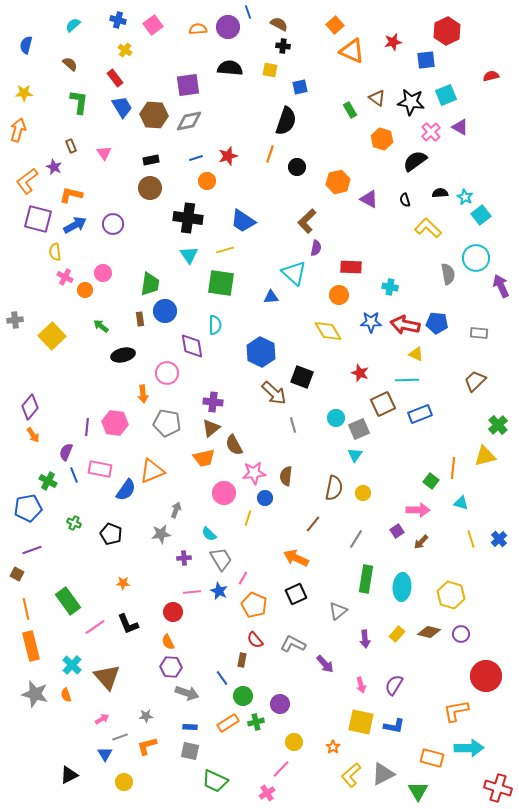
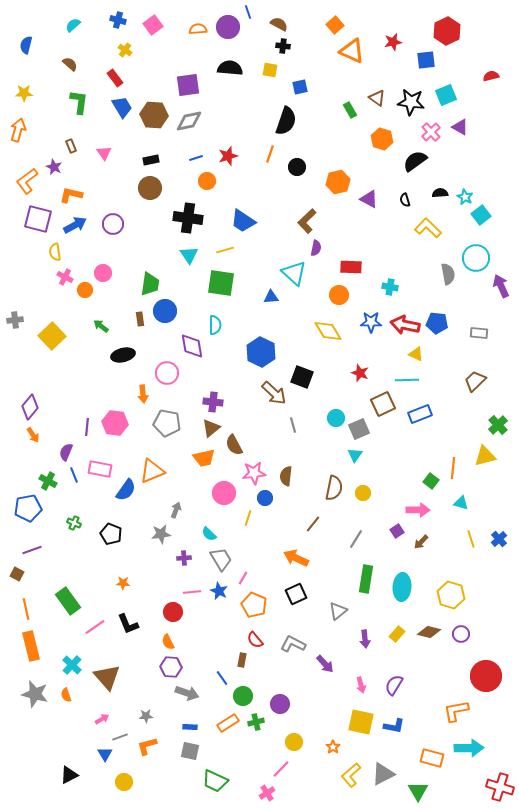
red cross at (498, 788): moved 2 px right, 1 px up
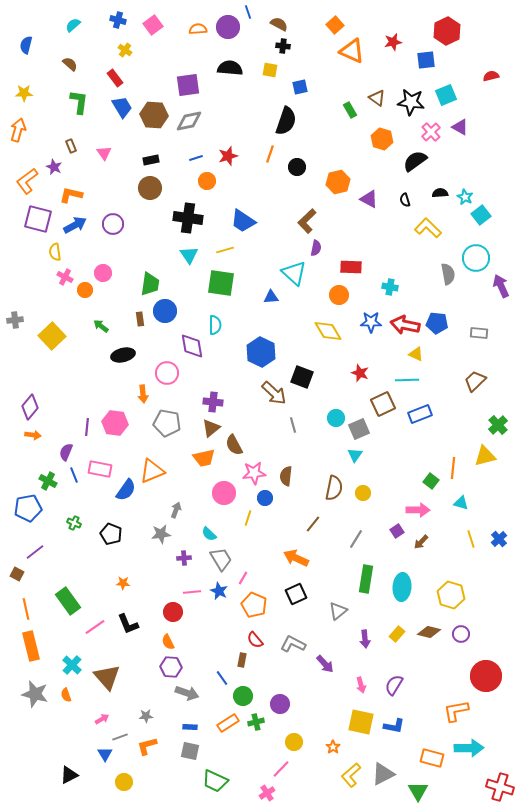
orange arrow at (33, 435): rotated 49 degrees counterclockwise
purple line at (32, 550): moved 3 px right, 2 px down; rotated 18 degrees counterclockwise
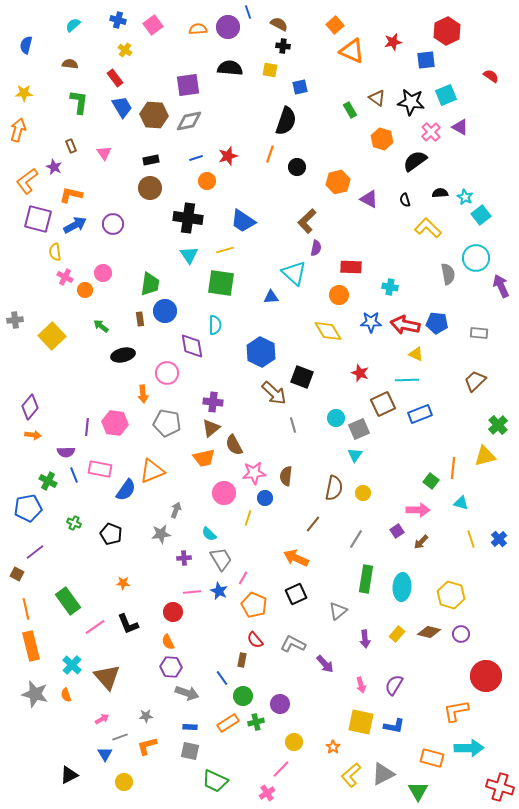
brown semicircle at (70, 64): rotated 35 degrees counterclockwise
red semicircle at (491, 76): rotated 49 degrees clockwise
purple semicircle at (66, 452): rotated 114 degrees counterclockwise
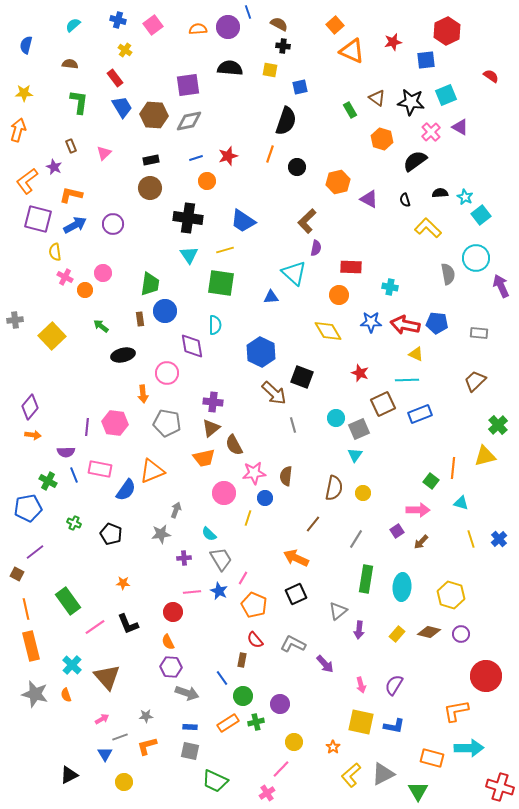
pink triangle at (104, 153): rotated 21 degrees clockwise
purple arrow at (365, 639): moved 6 px left, 9 px up; rotated 12 degrees clockwise
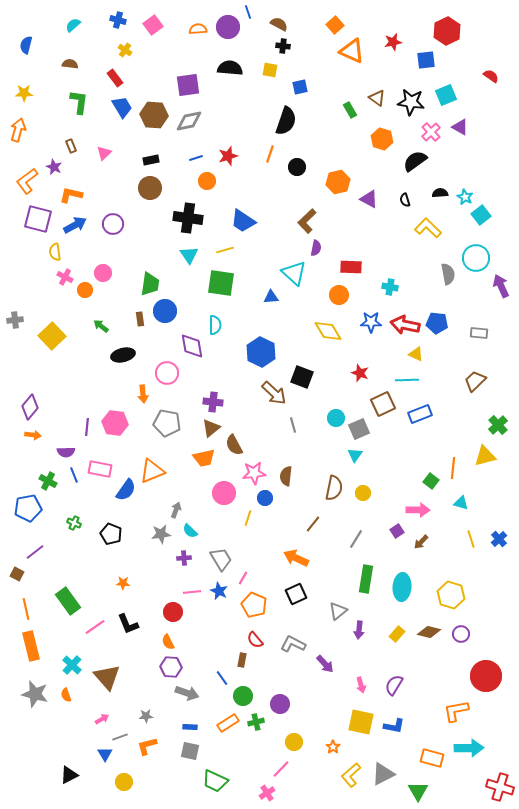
cyan semicircle at (209, 534): moved 19 px left, 3 px up
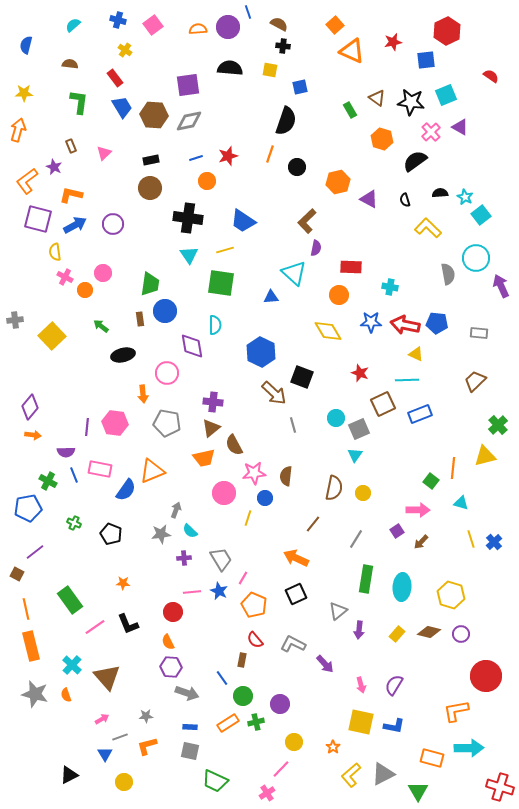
blue cross at (499, 539): moved 5 px left, 3 px down
green rectangle at (68, 601): moved 2 px right, 1 px up
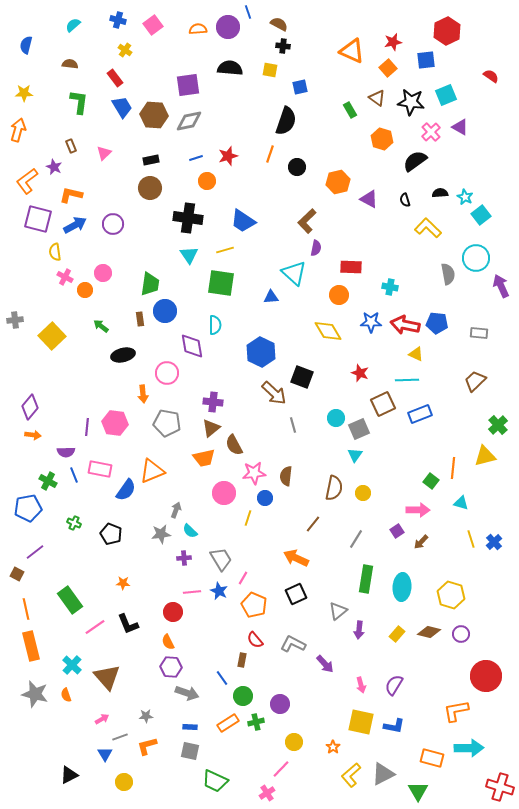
orange square at (335, 25): moved 53 px right, 43 px down
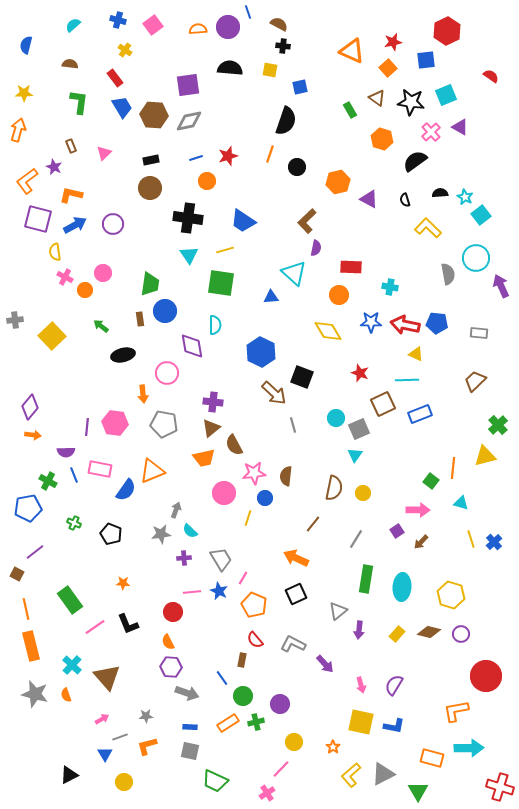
gray pentagon at (167, 423): moved 3 px left, 1 px down
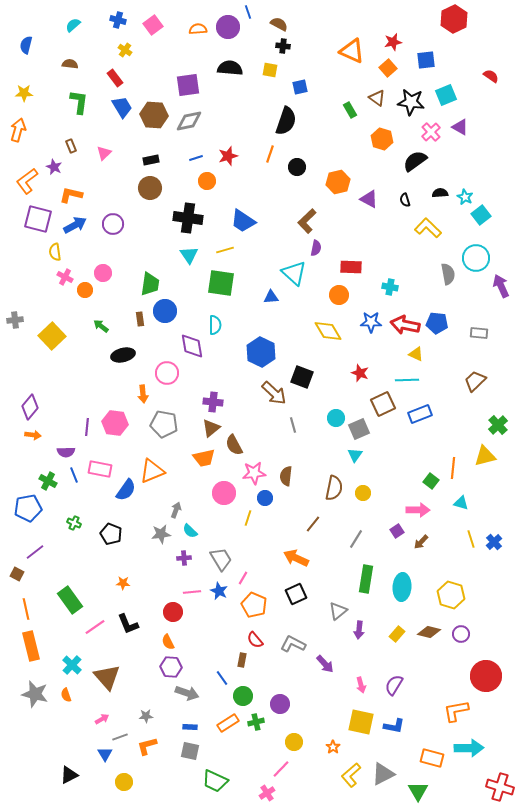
red hexagon at (447, 31): moved 7 px right, 12 px up
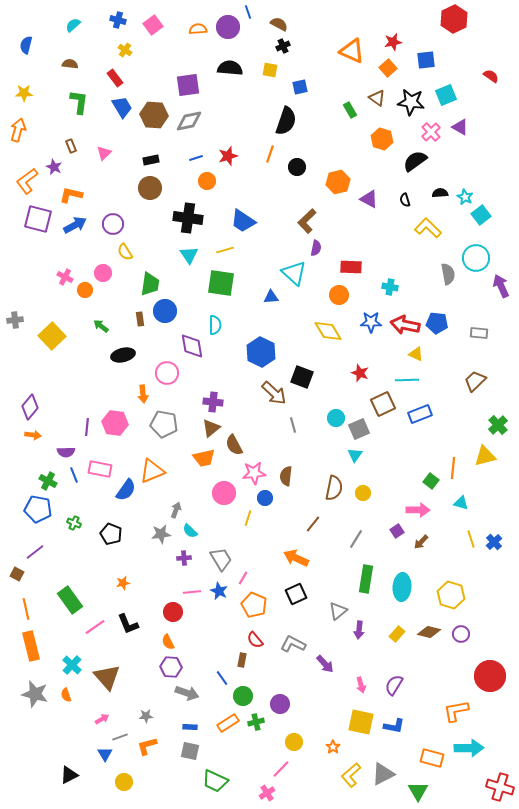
black cross at (283, 46): rotated 32 degrees counterclockwise
yellow semicircle at (55, 252): moved 70 px right; rotated 24 degrees counterclockwise
blue pentagon at (28, 508): moved 10 px right, 1 px down; rotated 20 degrees clockwise
orange star at (123, 583): rotated 16 degrees counterclockwise
red circle at (486, 676): moved 4 px right
